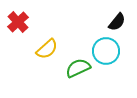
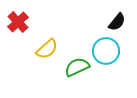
green semicircle: moved 1 px left, 1 px up
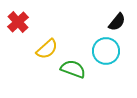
green semicircle: moved 4 px left, 2 px down; rotated 45 degrees clockwise
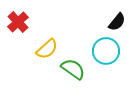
green semicircle: rotated 15 degrees clockwise
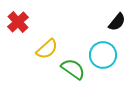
cyan circle: moved 3 px left, 4 px down
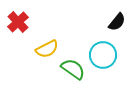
yellow semicircle: rotated 15 degrees clockwise
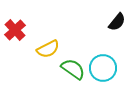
red cross: moved 3 px left, 8 px down
yellow semicircle: moved 1 px right
cyan circle: moved 13 px down
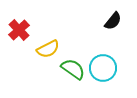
black semicircle: moved 4 px left, 1 px up
red cross: moved 4 px right
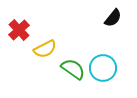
black semicircle: moved 3 px up
yellow semicircle: moved 3 px left
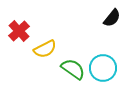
black semicircle: moved 1 px left
red cross: moved 1 px down
